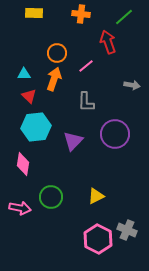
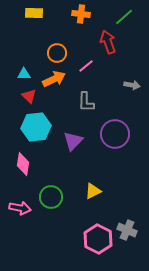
orange arrow: rotated 45 degrees clockwise
yellow triangle: moved 3 px left, 5 px up
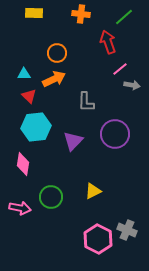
pink line: moved 34 px right, 3 px down
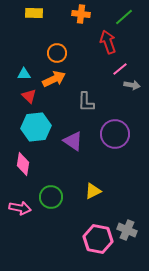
purple triangle: rotated 40 degrees counterclockwise
pink hexagon: rotated 16 degrees counterclockwise
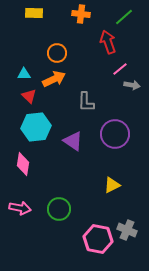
yellow triangle: moved 19 px right, 6 px up
green circle: moved 8 px right, 12 px down
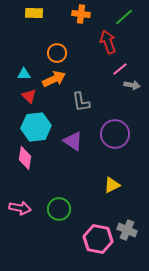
gray L-shape: moved 5 px left; rotated 10 degrees counterclockwise
pink diamond: moved 2 px right, 6 px up
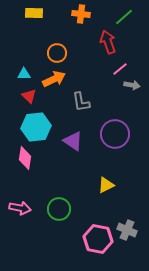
yellow triangle: moved 6 px left
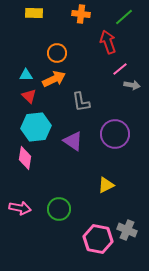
cyan triangle: moved 2 px right, 1 px down
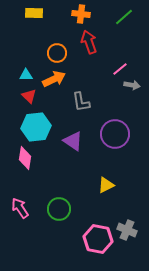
red arrow: moved 19 px left
pink arrow: rotated 135 degrees counterclockwise
